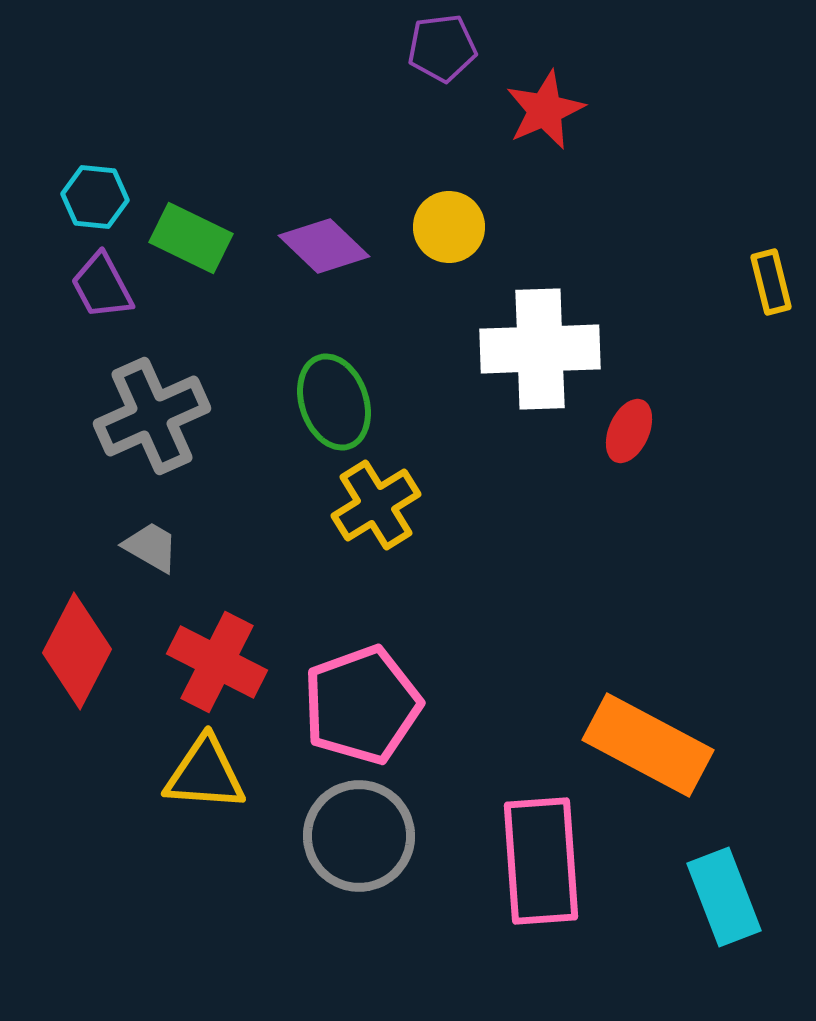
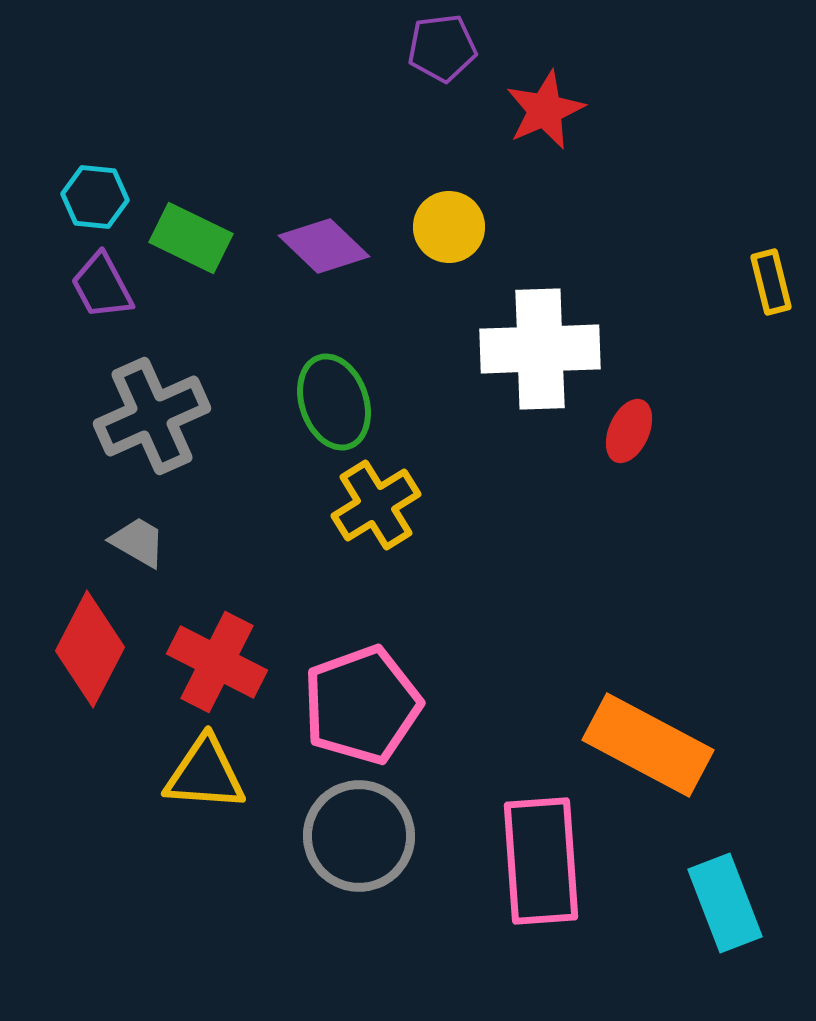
gray trapezoid: moved 13 px left, 5 px up
red diamond: moved 13 px right, 2 px up
cyan rectangle: moved 1 px right, 6 px down
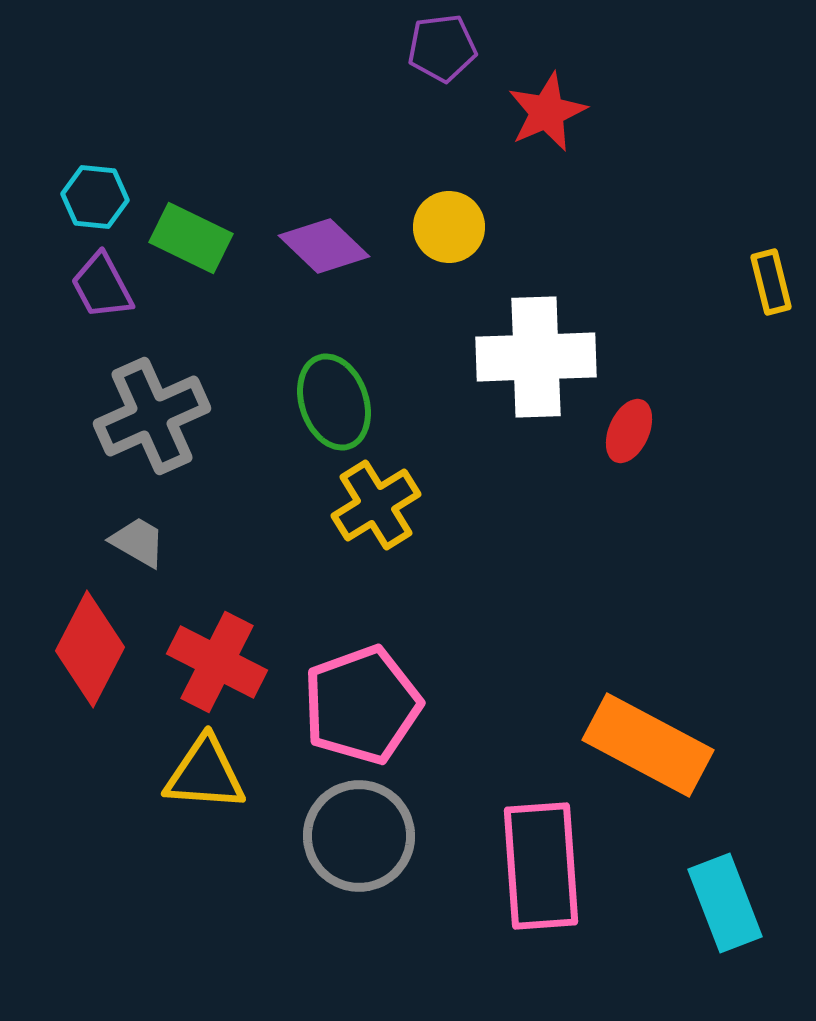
red star: moved 2 px right, 2 px down
white cross: moved 4 px left, 8 px down
pink rectangle: moved 5 px down
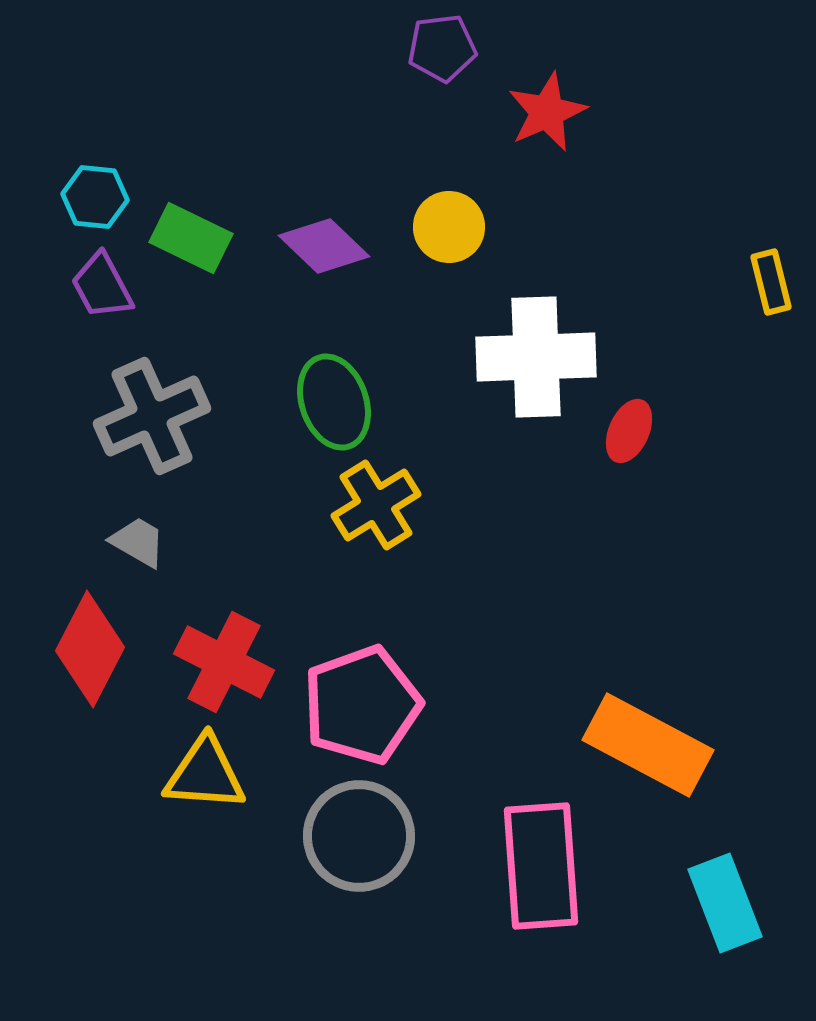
red cross: moved 7 px right
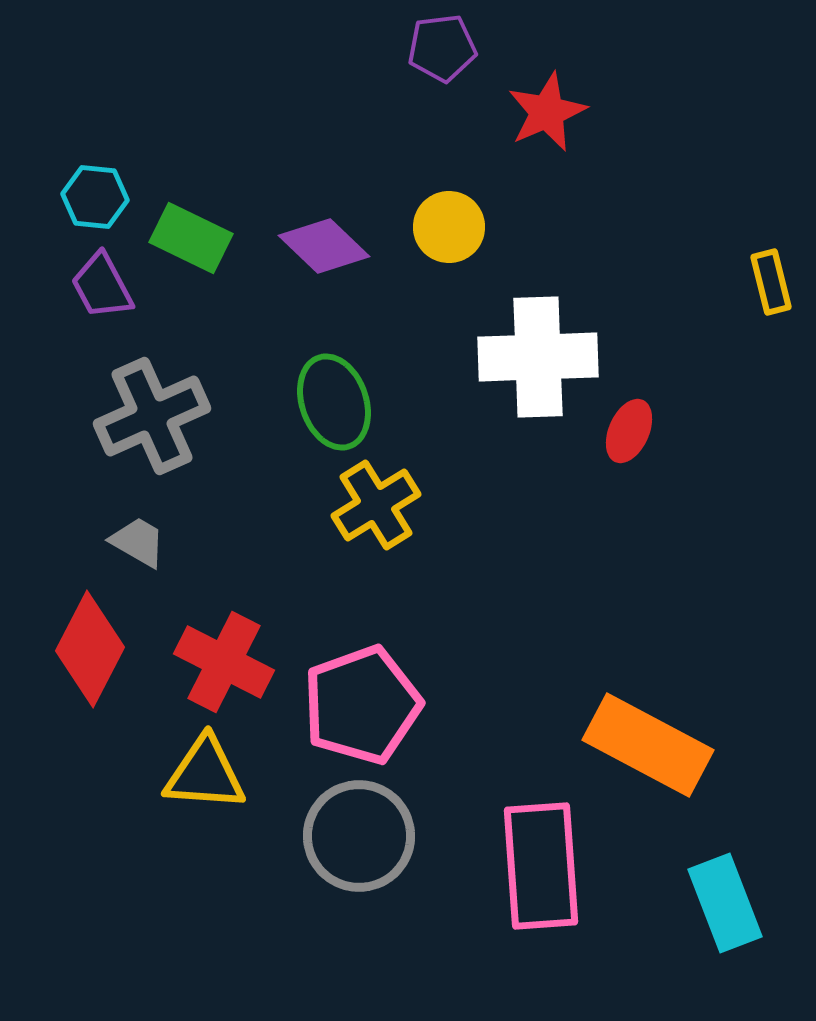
white cross: moved 2 px right
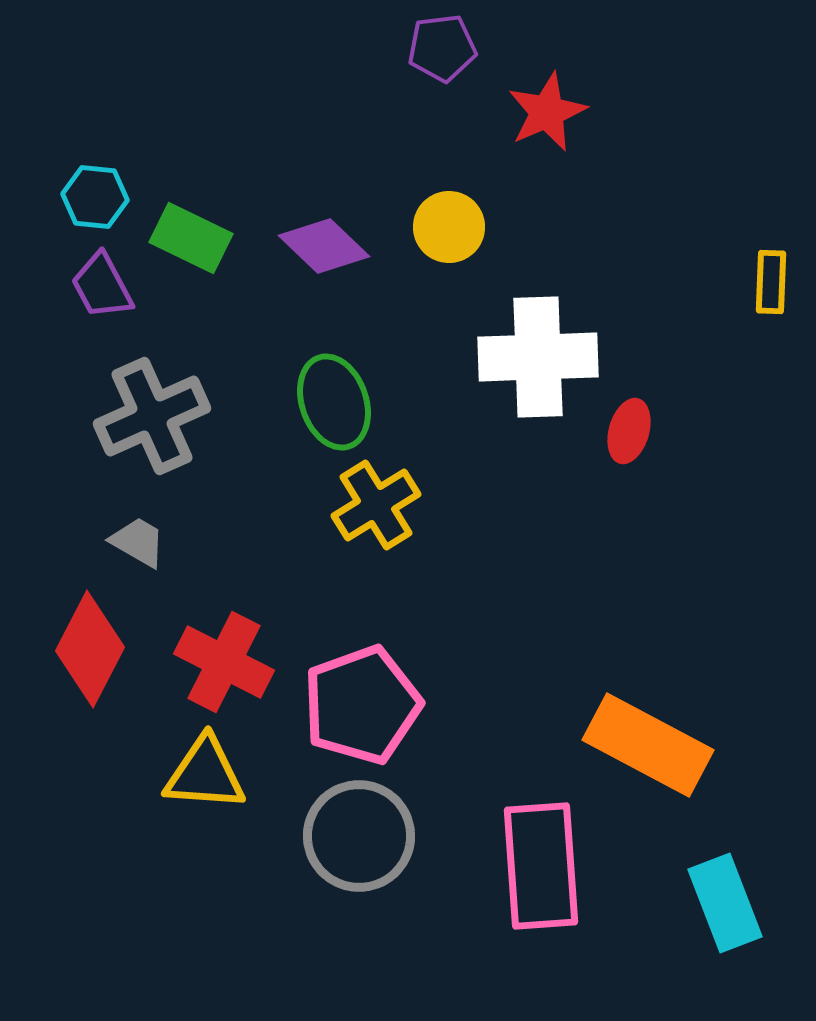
yellow rectangle: rotated 16 degrees clockwise
red ellipse: rotated 8 degrees counterclockwise
